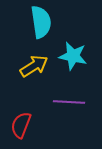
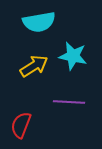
cyan semicircle: moved 2 px left; rotated 88 degrees clockwise
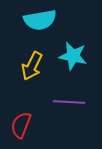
cyan semicircle: moved 1 px right, 2 px up
yellow arrow: moved 2 px left; rotated 148 degrees clockwise
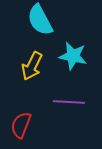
cyan semicircle: rotated 72 degrees clockwise
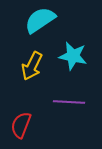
cyan semicircle: rotated 84 degrees clockwise
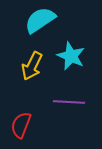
cyan star: moved 2 px left; rotated 12 degrees clockwise
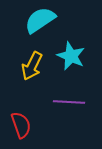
red semicircle: rotated 140 degrees clockwise
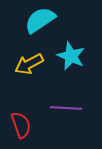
yellow arrow: moved 3 px left, 2 px up; rotated 36 degrees clockwise
purple line: moved 3 px left, 6 px down
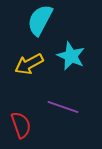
cyan semicircle: rotated 28 degrees counterclockwise
purple line: moved 3 px left, 1 px up; rotated 16 degrees clockwise
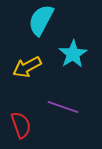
cyan semicircle: moved 1 px right
cyan star: moved 2 px right, 2 px up; rotated 16 degrees clockwise
yellow arrow: moved 2 px left, 3 px down
